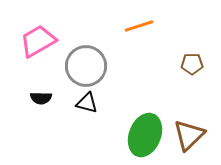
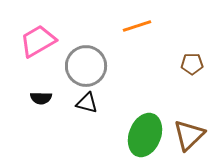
orange line: moved 2 px left
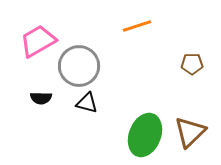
gray circle: moved 7 px left
brown triangle: moved 1 px right, 3 px up
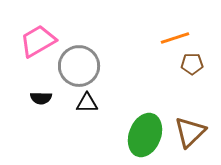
orange line: moved 38 px right, 12 px down
black triangle: rotated 15 degrees counterclockwise
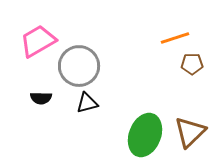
black triangle: rotated 15 degrees counterclockwise
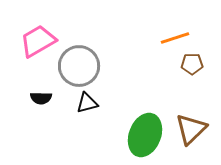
brown triangle: moved 1 px right, 3 px up
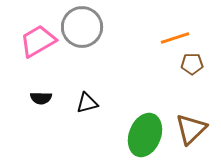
gray circle: moved 3 px right, 39 px up
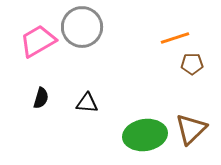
black semicircle: rotated 75 degrees counterclockwise
black triangle: rotated 20 degrees clockwise
green ellipse: rotated 60 degrees clockwise
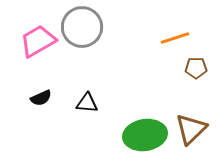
brown pentagon: moved 4 px right, 4 px down
black semicircle: rotated 50 degrees clockwise
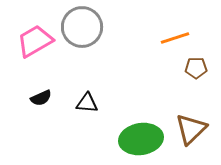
pink trapezoid: moved 3 px left
green ellipse: moved 4 px left, 4 px down
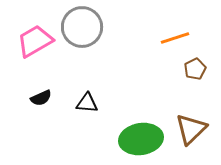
brown pentagon: moved 1 px left, 1 px down; rotated 25 degrees counterclockwise
